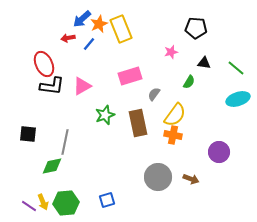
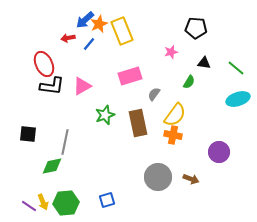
blue arrow: moved 3 px right, 1 px down
yellow rectangle: moved 1 px right, 2 px down
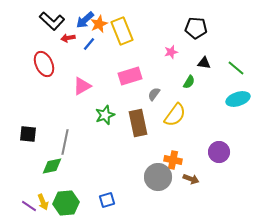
black L-shape: moved 65 px up; rotated 35 degrees clockwise
orange cross: moved 25 px down
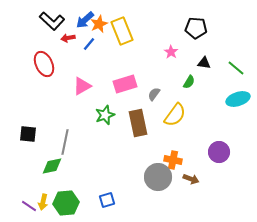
pink star: rotated 24 degrees counterclockwise
pink rectangle: moved 5 px left, 8 px down
yellow arrow: rotated 35 degrees clockwise
